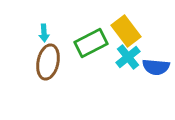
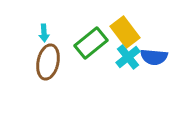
yellow rectangle: moved 1 px left, 1 px down
green rectangle: rotated 12 degrees counterclockwise
blue semicircle: moved 2 px left, 10 px up
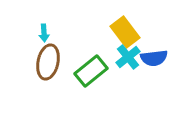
green rectangle: moved 28 px down
blue semicircle: moved 1 px down; rotated 12 degrees counterclockwise
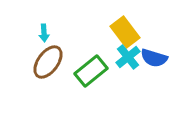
blue semicircle: rotated 24 degrees clockwise
brown ellipse: rotated 24 degrees clockwise
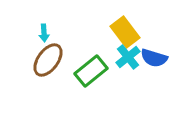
brown ellipse: moved 2 px up
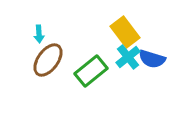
cyan arrow: moved 5 px left, 1 px down
blue semicircle: moved 2 px left, 1 px down
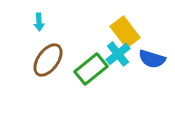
cyan arrow: moved 12 px up
cyan cross: moved 10 px left, 3 px up
green rectangle: moved 2 px up
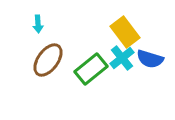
cyan arrow: moved 1 px left, 2 px down
cyan cross: moved 4 px right, 4 px down
blue semicircle: moved 2 px left
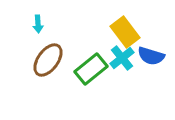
blue semicircle: moved 1 px right, 3 px up
